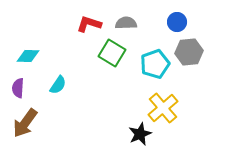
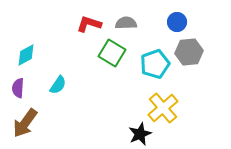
cyan diamond: moved 2 px left, 1 px up; rotated 30 degrees counterclockwise
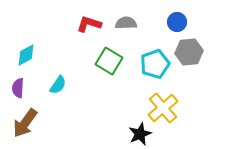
green square: moved 3 px left, 8 px down
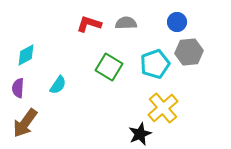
green square: moved 6 px down
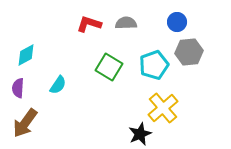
cyan pentagon: moved 1 px left, 1 px down
